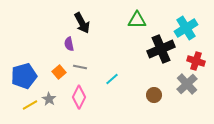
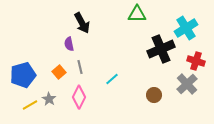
green triangle: moved 6 px up
gray line: rotated 64 degrees clockwise
blue pentagon: moved 1 px left, 1 px up
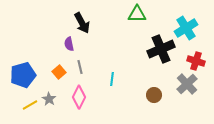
cyan line: rotated 40 degrees counterclockwise
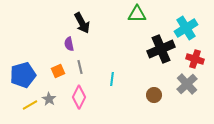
red cross: moved 1 px left, 2 px up
orange square: moved 1 px left, 1 px up; rotated 16 degrees clockwise
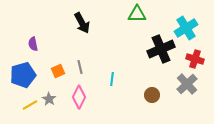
purple semicircle: moved 36 px left
brown circle: moved 2 px left
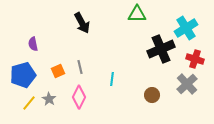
yellow line: moved 1 px left, 2 px up; rotated 21 degrees counterclockwise
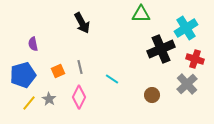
green triangle: moved 4 px right
cyan line: rotated 64 degrees counterclockwise
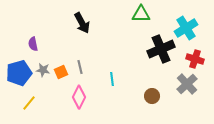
orange square: moved 3 px right, 1 px down
blue pentagon: moved 4 px left, 2 px up
cyan line: rotated 48 degrees clockwise
brown circle: moved 1 px down
gray star: moved 6 px left, 29 px up; rotated 24 degrees counterclockwise
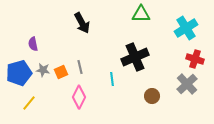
black cross: moved 26 px left, 8 px down
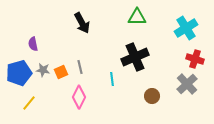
green triangle: moved 4 px left, 3 px down
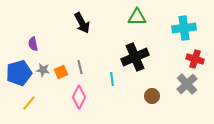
cyan cross: moved 2 px left; rotated 25 degrees clockwise
